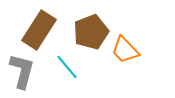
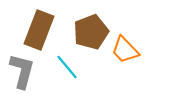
brown rectangle: rotated 12 degrees counterclockwise
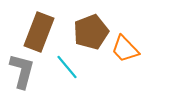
brown rectangle: moved 2 px down
orange trapezoid: moved 1 px up
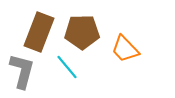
brown pentagon: moved 9 px left; rotated 20 degrees clockwise
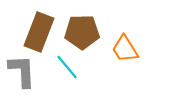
orange trapezoid: rotated 12 degrees clockwise
gray L-shape: rotated 18 degrees counterclockwise
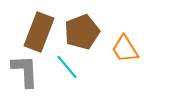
brown pentagon: rotated 20 degrees counterclockwise
gray L-shape: moved 3 px right
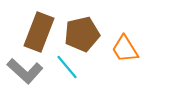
brown pentagon: moved 2 px down; rotated 8 degrees clockwise
gray L-shape: rotated 135 degrees clockwise
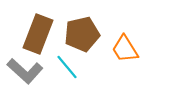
brown rectangle: moved 1 px left, 2 px down
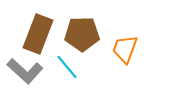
brown pentagon: rotated 12 degrees clockwise
orange trapezoid: rotated 52 degrees clockwise
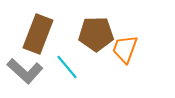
brown pentagon: moved 14 px right
